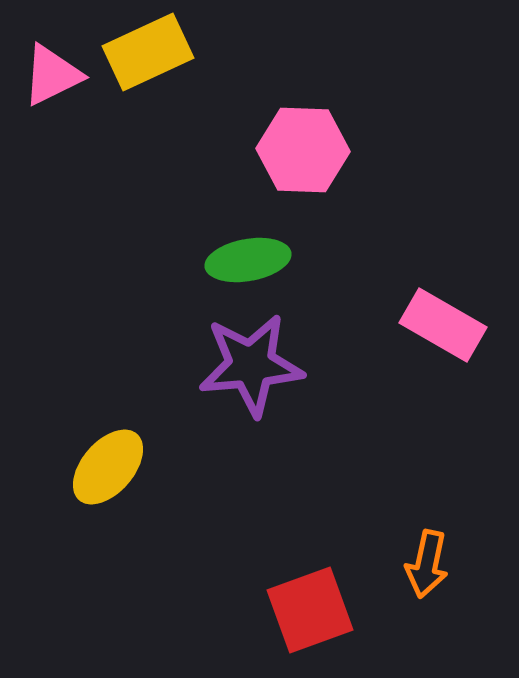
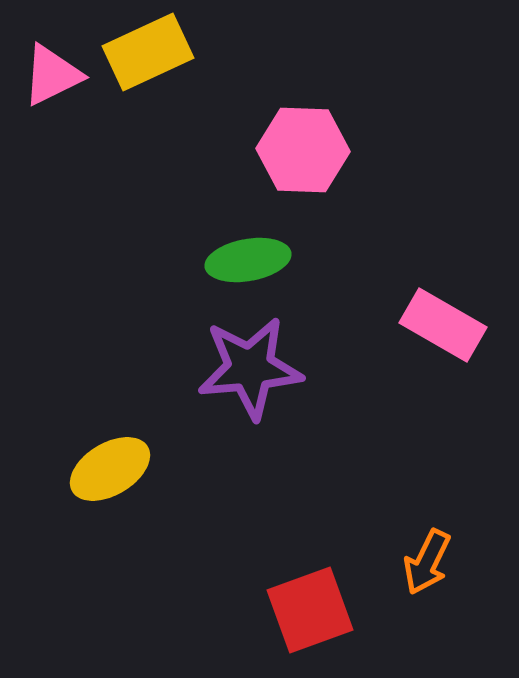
purple star: moved 1 px left, 3 px down
yellow ellipse: moved 2 px right, 2 px down; rotated 18 degrees clockwise
orange arrow: moved 2 px up; rotated 14 degrees clockwise
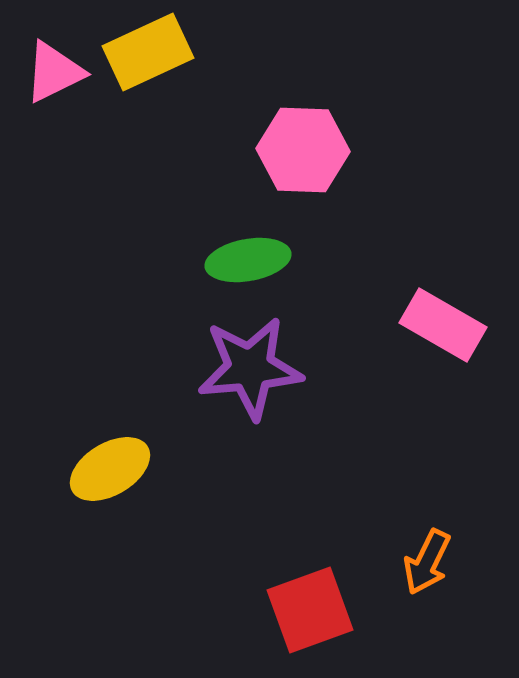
pink triangle: moved 2 px right, 3 px up
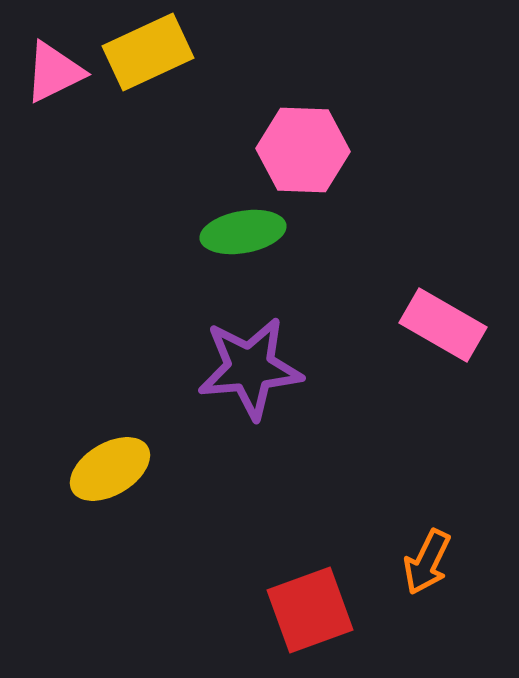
green ellipse: moved 5 px left, 28 px up
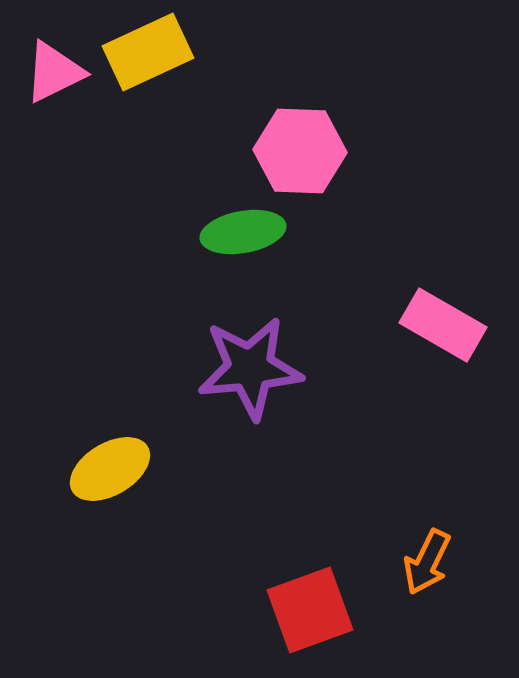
pink hexagon: moved 3 px left, 1 px down
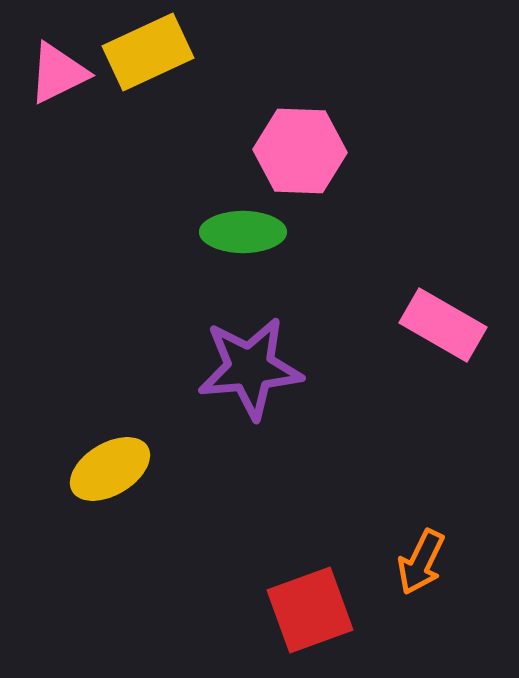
pink triangle: moved 4 px right, 1 px down
green ellipse: rotated 10 degrees clockwise
orange arrow: moved 6 px left
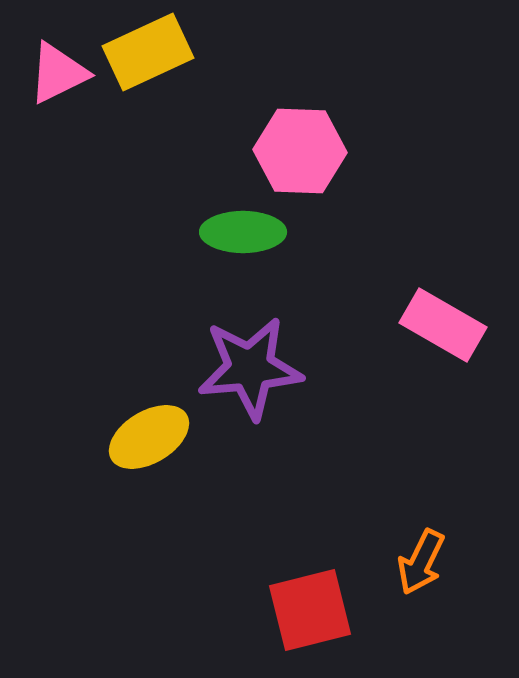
yellow ellipse: moved 39 px right, 32 px up
red square: rotated 6 degrees clockwise
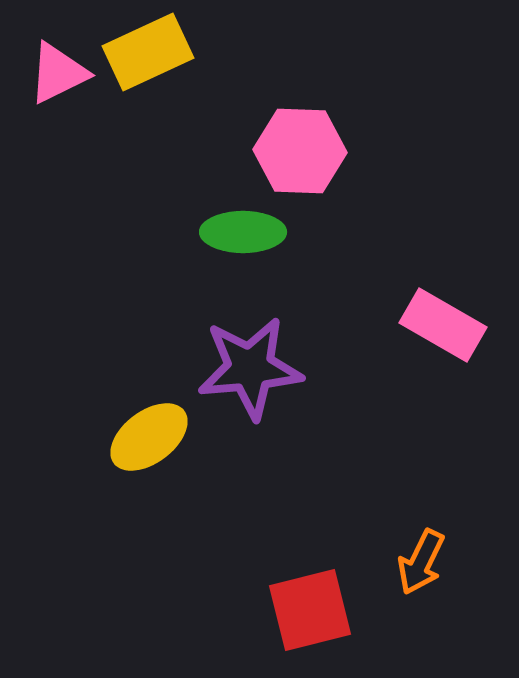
yellow ellipse: rotated 6 degrees counterclockwise
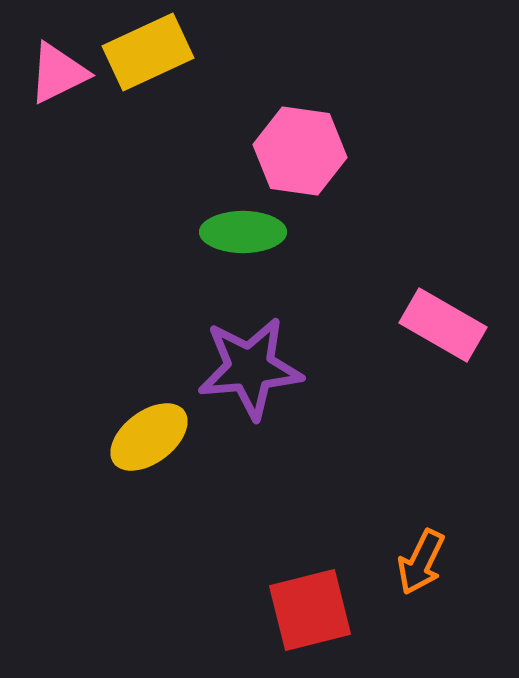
pink hexagon: rotated 6 degrees clockwise
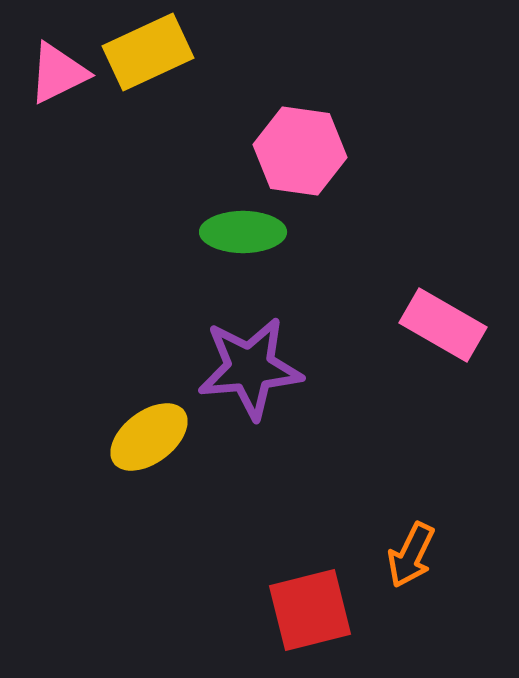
orange arrow: moved 10 px left, 7 px up
